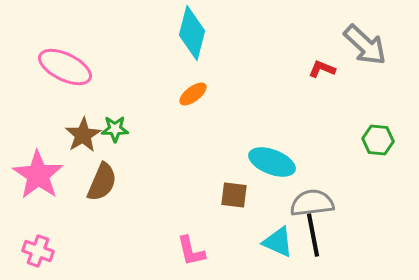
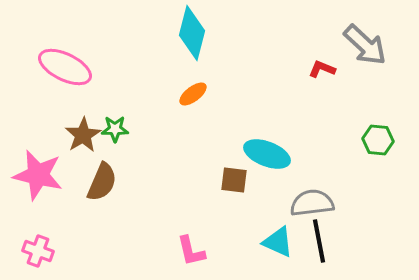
cyan ellipse: moved 5 px left, 8 px up
pink star: rotated 21 degrees counterclockwise
brown square: moved 15 px up
black line: moved 6 px right, 6 px down
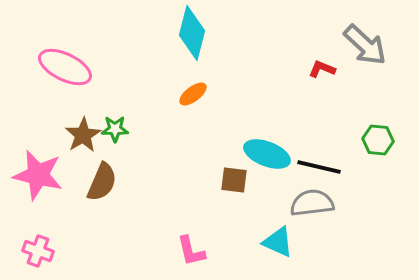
black line: moved 74 px up; rotated 66 degrees counterclockwise
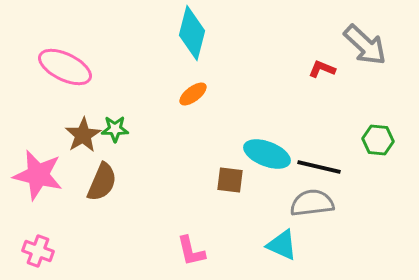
brown square: moved 4 px left
cyan triangle: moved 4 px right, 3 px down
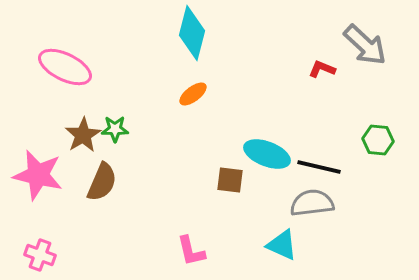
pink cross: moved 2 px right, 4 px down
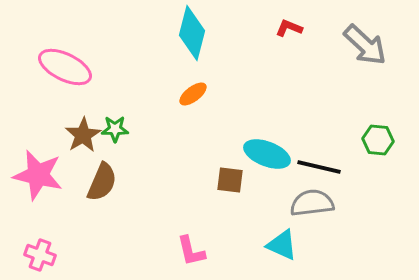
red L-shape: moved 33 px left, 41 px up
